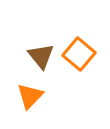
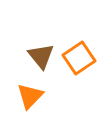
orange square: moved 4 px down; rotated 16 degrees clockwise
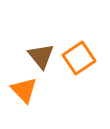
orange triangle: moved 6 px left, 6 px up; rotated 28 degrees counterclockwise
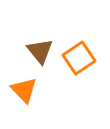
brown triangle: moved 1 px left, 5 px up
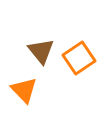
brown triangle: moved 1 px right
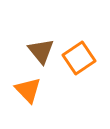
orange triangle: moved 4 px right
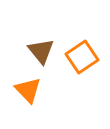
orange square: moved 3 px right, 1 px up
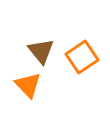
orange triangle: moved 5 px up
